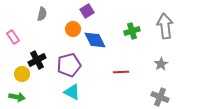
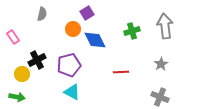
purple square: moved 2 px down
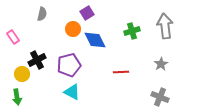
green arrow: rotated 70 degrees clockwise
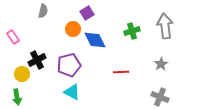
gray semicircle: moved 1 px right, 3 px up
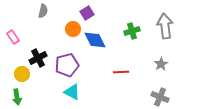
black cross: moved 1 px right, 2 px up
purple pentagon: moved 2 px left
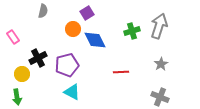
gray arrow: moved 6 px left; rotated 25 degrees clockwise
